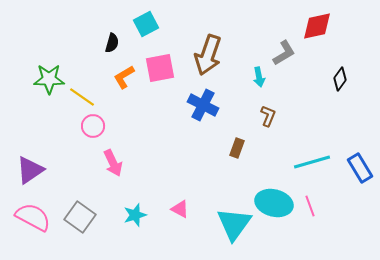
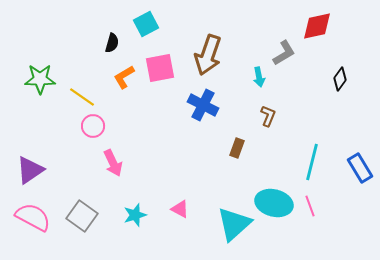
green star: moved 9 px left
cyan line: rotated 60 degrees counterclockwise
gray square: moved 2 px right, 1 px up
cyan triangle: rotated 12 degrees clockwise
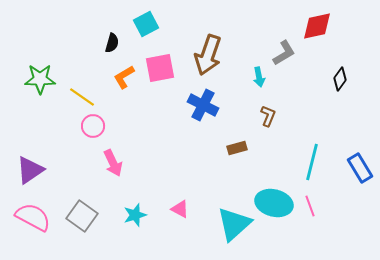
brown rectangle: rotated 54 degrees clockwise
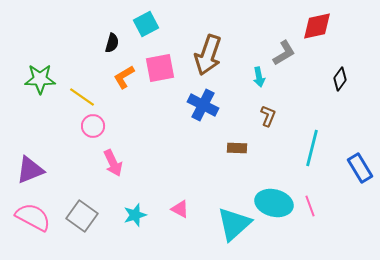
brown rectangle: rotated 18 degrees clockwise
cyan line: moved 14 px up
purple triangle: rotated 12 degrees clockwise
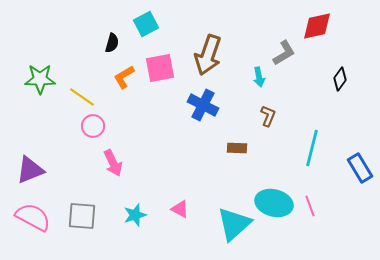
gray square: rotated 32 degrees counterclockwise
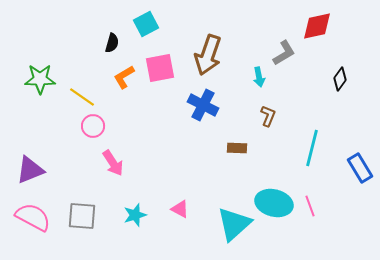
pink arrow: rotated 8 degrees counterclockwise
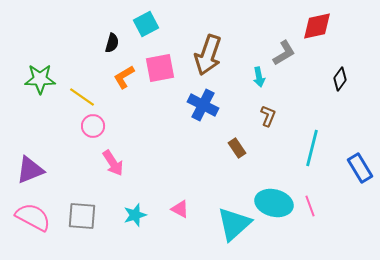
brown rectangle: rotated 54 degrees clockwise
